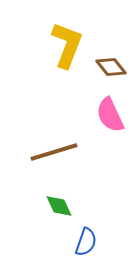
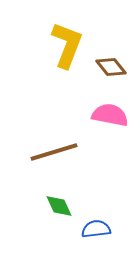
pink semicircle: rotated 126 degrees clockwise
blue semicircle: moved 10 px right, 13 px up; rotated 116 degrees counterclockwise
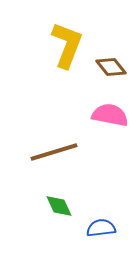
blue semicircle: moved 5 px right, 1 px up
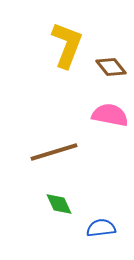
green diamond: moved 2 px up
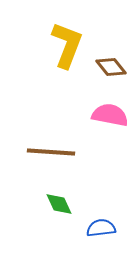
brown line: moved 3 px left; rotated 21 degrees clockwise
